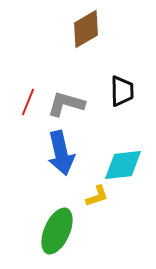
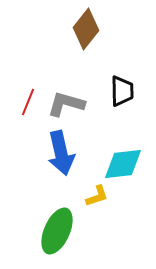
brown diamond: rotated 21 degrees counterclockwise
cyan diamond: moved 1 px up
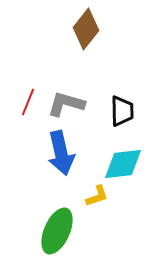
black trapezoid: moved 20 px down
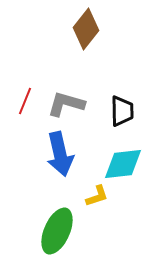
red line: moved 3 px left, 1 px up
blue arrow: moved 1 px left, 1 px down
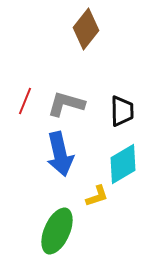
cyan diamond: rotated 24 degrees counterclockwise
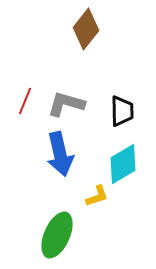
green ellipse: moved 4 px down
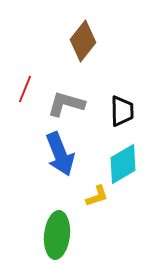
brown diamond: moved 3 px left, 12 px down
red line: moved 12 px up
blue arrow: rotated 9 degrees counterclockwise
green ellipse: rotated 18 degrees counterclockwise
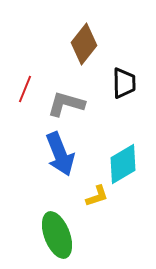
brown diamond: moved 1 px right, 3 px down
black trapezoid: moved 2 px right, 28 px up
green ellipse: rotated 27 degrees counterclockwise
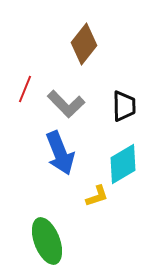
black trapezoid: moved 23 px down
gray L-shape: rotated 150 degrees counterclockwise
blue arrow: moved 1 px up
green ellipse: moved 10 px left, 6 px down
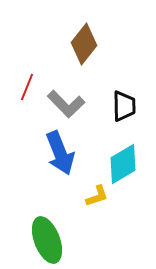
red line: moved 2 px right, 2 px up
green ellipse: moved 1 px up
